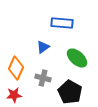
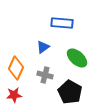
gray cross: moved 2 px right, 3 px up
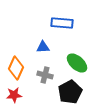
blue triangle: rotated 32 degrees clockwise
green ellipse: moved 5 px down
black pentagon: rotated 15 degrees clockwise
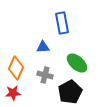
blue rectangle: rotated 75 degrees clockwise
red star: moved 1 px left, 2 px up
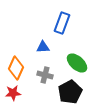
blue rectangle: rotated 30 degrees clockwise
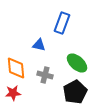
blue triangle: moved 4 px left, 2 px up; rotated 16 degrees clockwise
orange diamond: rotated 30 degrees counterclockwise
black pentagon: moved 5 px right
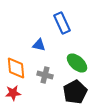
blue rectangle: rotated 45 degrees counterclockwise
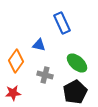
orange diamond: moved 7 px up; rotated 40 degrees clockwise
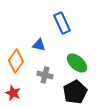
red star: rotated 28 degrees clockwise
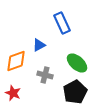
blue triangle: rotated 40 degrees counterclockwise
orange diamond: rotated 35 degrees clockwise
